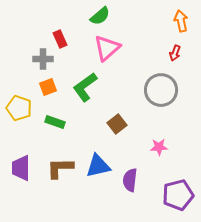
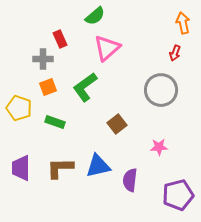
green semicircle: moved 5 px left
orange arrow: moved 2 px right, 2 px down
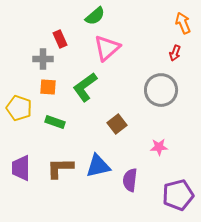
orange arrow: rotated 10 degrees counterclockwise
orange square: rotated 24 degrees clockwise
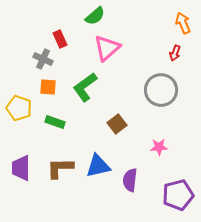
gray cross: rotated 24 degrees clockwise
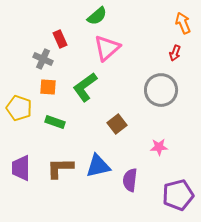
green semicircle: moved 2 px right
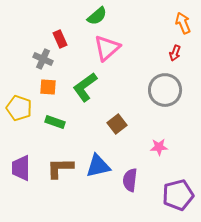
gray circle: moved 4 px right
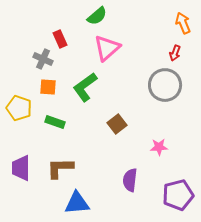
gray circle: moved 5 px up
blue triangle: moved 21 px left, 37 px down; rotated 8 degrees clockwise
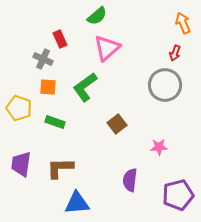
purple trapezoid: moved 4 px up; rotated 8 degrees clockwise
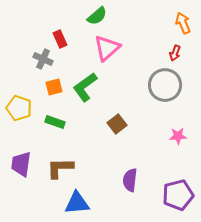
orange square: moved 6 px right; rotated 18 degrees counterclockwise
pink star: moved 19 px right, 11 px up
